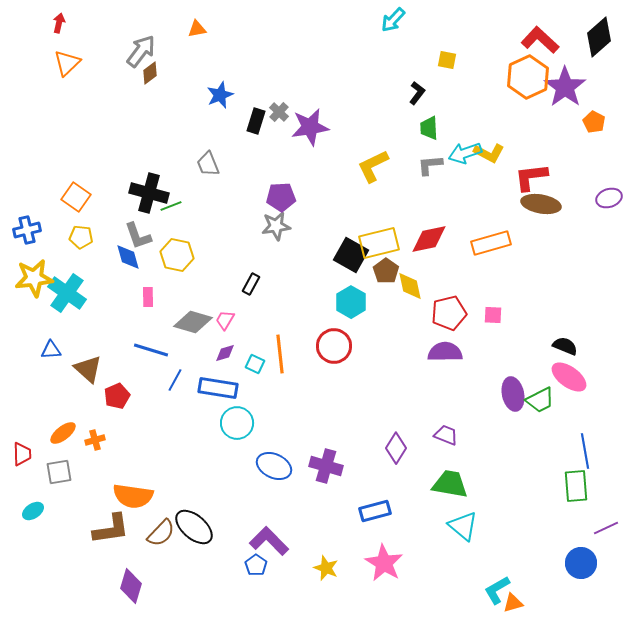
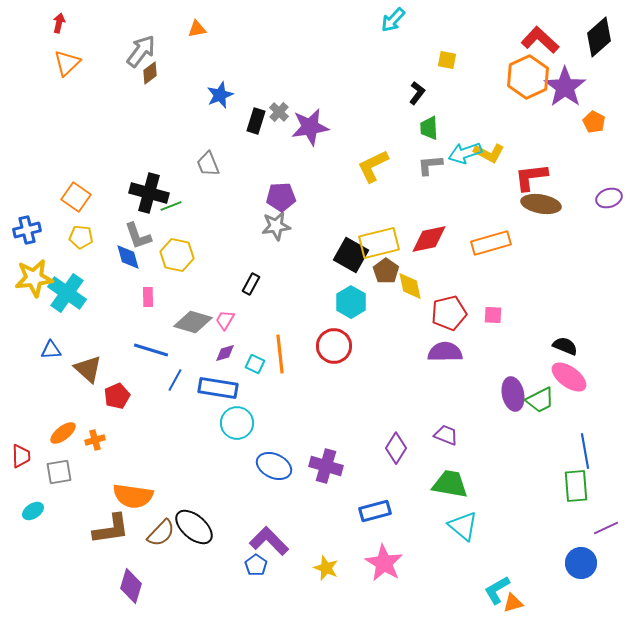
red trapezoid at (22, 454): moved 1 px left, 2 px down
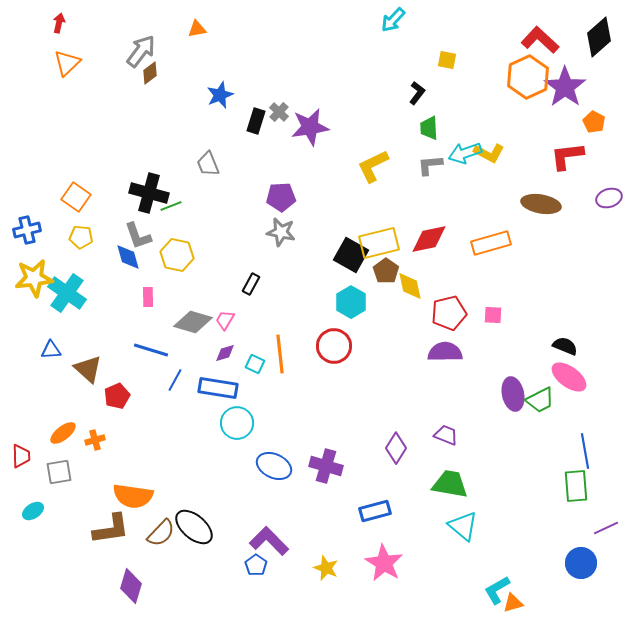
red L-shape at (531, 177): moved 36 px right, 21 px up
gray star at (276, 226): moved 5 px right, 6 px down; rotated 20 degrees clockwise
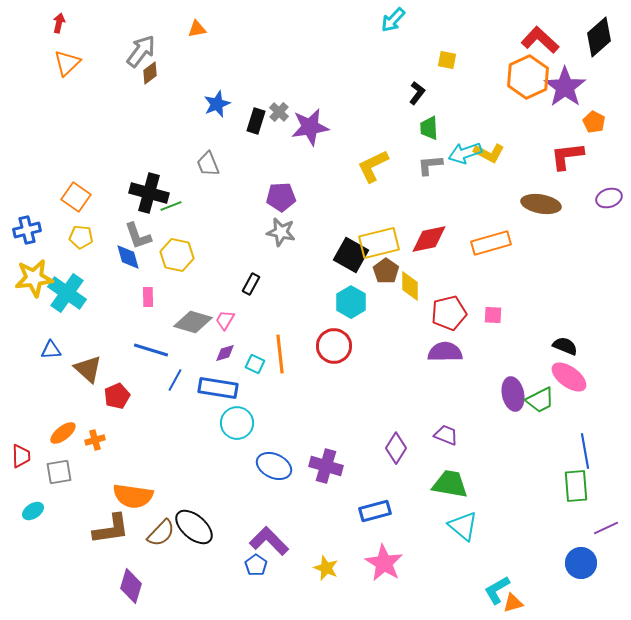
blue star at (220, 95): moved 3 px left, 9 px down
yellow diamond at (410, 286): rotated 12 degrees clockwise
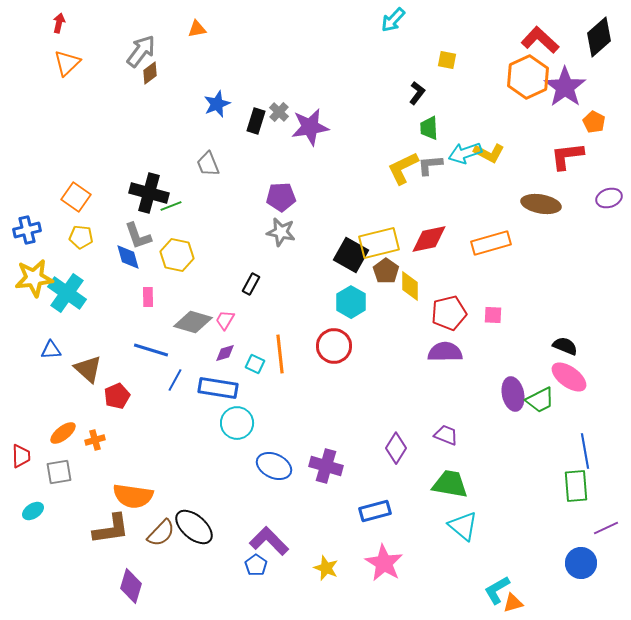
yellow L-shape at (373, 166): moved 30 px right, 2 px down
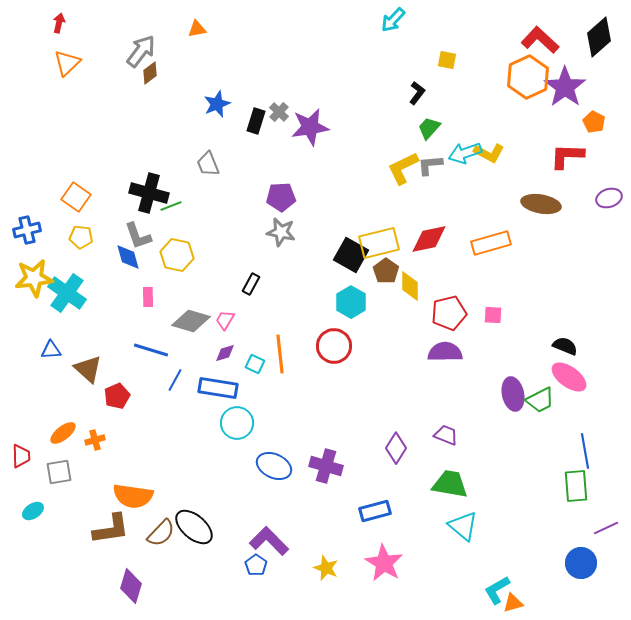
green trapezoid at (429, 128): rotated 45 degrees clockwise
red L-shape at (567, 156): rotated 9 degrees clockwise
gray diamond at (193, 322): moved 2 px left, 1 px up
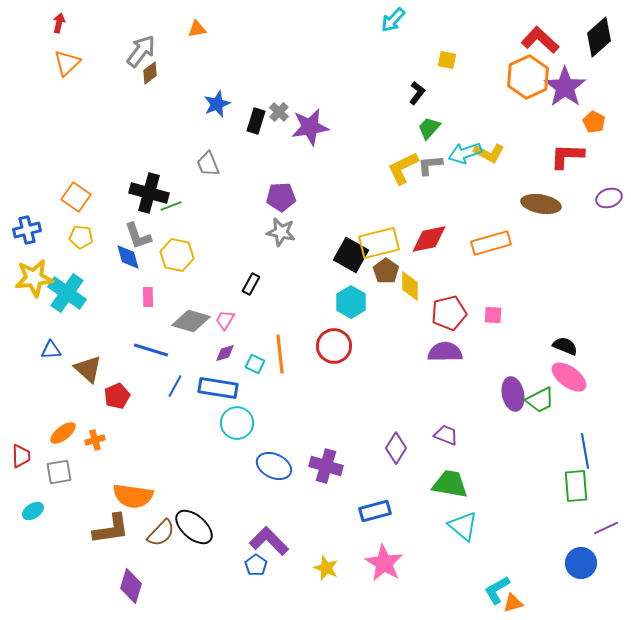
blue line at (175, 380): moved 6 px down
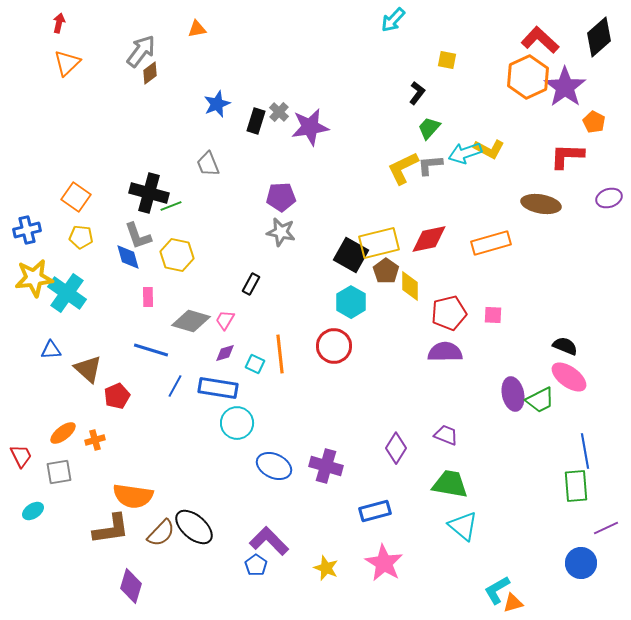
yellow L-shape at (489, 153): moved 4 px up
red trapezoid at (21, 456): rotated 25 degrees counterclockwise
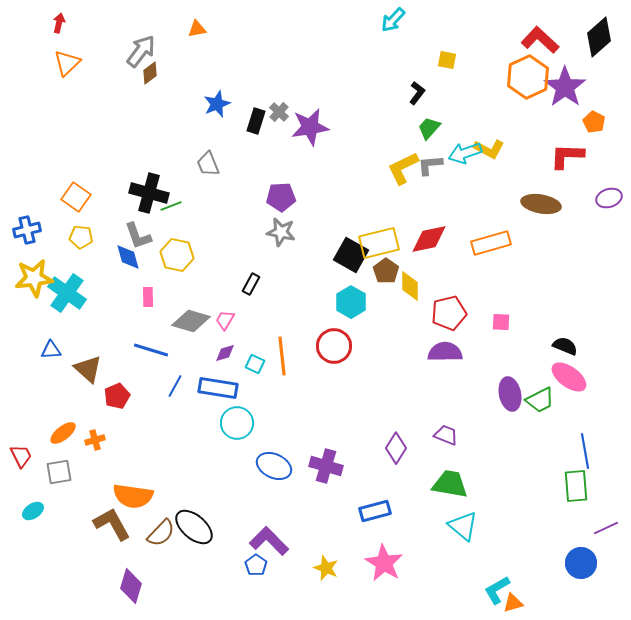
pink square at (493, 315): moved 8 px right, 7 px down
orange line at (280, 354): moved 2 px right, 2 px down
purple ellipse at (513, 394): moved 3 px left
brown L-shape at (111, 529): moved 1 px right, 5 px up; rotated 111 degrees counterclockwise
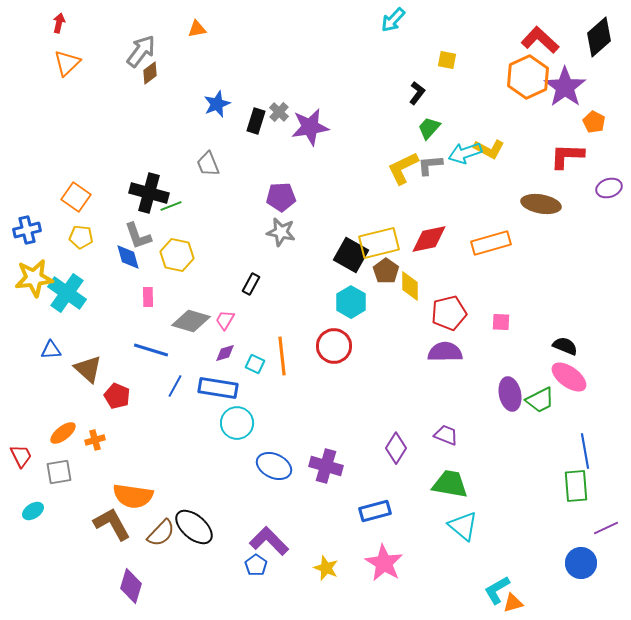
purple ellipse at (609, 198): moved 10 px up
red pentagon at (117, 396): rotated 25 degrees counterclockwise
